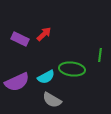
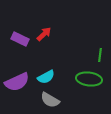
green ellipse: moved 17 px right, 10 px down
gray semicircle: moved 2 px left
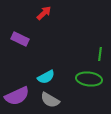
red arrow: moved 21 px up
green line: moved 1 px up
purple semicircle: moved 14 px down
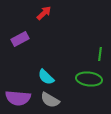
purple rectangle: rotated 54 degrees counterclockwise
cyan semicircle: rotated 72 degrees clockwise
purple semicircle: moved 1 px right, 2 px down; rotated 30 degrees clockwise
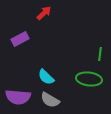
purple semicircle: moved 1 px up
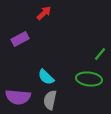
green line: rotated 32 degrees clockwise
gray semicircle: rotated 72 degrees clockwise
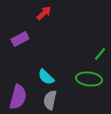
purple semicircle: rotated 80 degrees counterclockwise
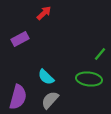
gray semicircle: rotated 30 degrees clockwise
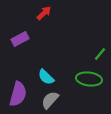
purple semicircle: moved 3 px up
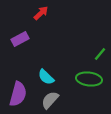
red arrow: moved 3 px left
